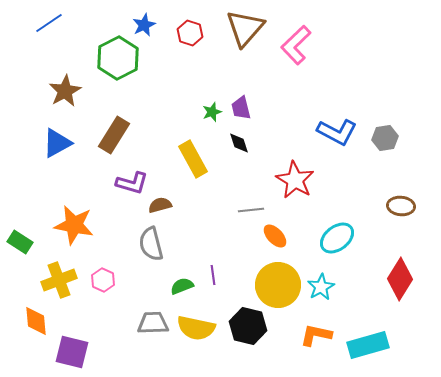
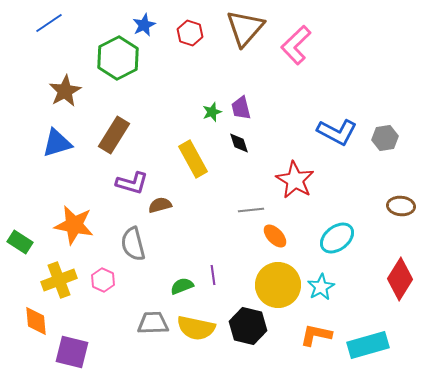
blue triangle: rotated 12 degrees clockwise
gray semicircle: moved 18 px left
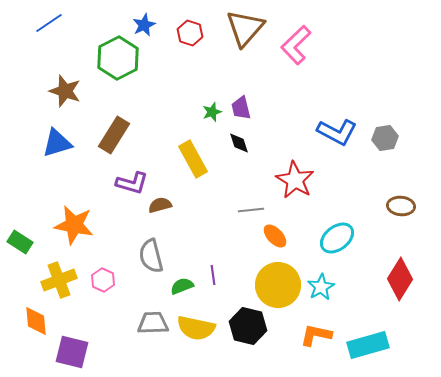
brown star: rotated 24 degrees counterclockwise
gray semicircle: moved 18 px right, 12 px down
